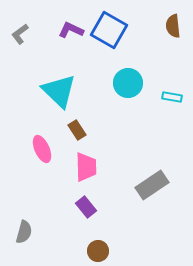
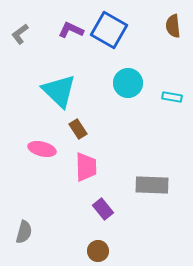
brown rectangle: moved 1 px right, 1 px up
pink ellipse: rotated 52 degrees counterclockwise
gray rectangle: rotated 36 degrees clockwise
purple rectangle: moved 17 px right, 2 px down
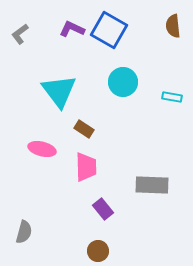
purple L-shape: moved 1 px right, 1 px up
cyan circle: moved 5 px left, 1 px up
cyan triangle: rotated 9 degrees clockwise
brown rectangle: moved 6 px right; rotated 24 degrees counterclockwise
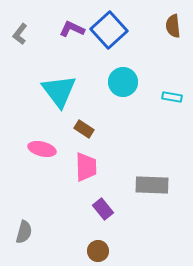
blue square: rotated 18 degrees clockwise
gray L-shape: rotated 15 degrees counterclockwise
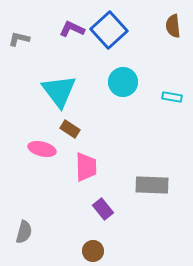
gray L-shape: moved 1 px left, 5 px down; rotated 65 degrees clockwise
brown rectangle: moved 14 px left
brown circle: moved 5 px left
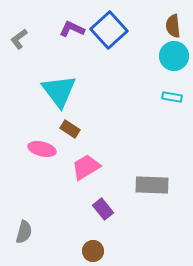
gray L-shape: rotated 50 degrees counterclockwise
cyan circle: moved 51 px right, 26 px up
pink trapezoid: rotated 120 degrees counterclockwise
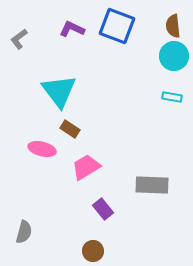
blue square: moved 8 px right, 4 px up; rotated 27 degrees counterclockwise
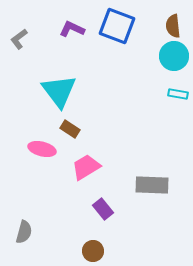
cyan rectangle: moved 6 px right, 3 px up
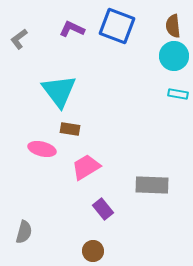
brown rectangle: rotated 24 degrees counterclockwise
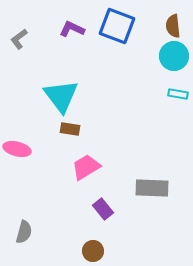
cyan triangle: moved 2 px right, 5 px down
pink ellipse: moved 25 px left
gray rectangle: moved 3 px down
